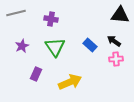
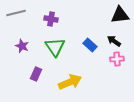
black triangle: rotated 12 degrees counterclockwise
purple star: rotated 24 degrees counterclockwise
pink cross: moved 1 px right
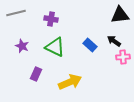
green triangle: rotated 30 degrees counterclockwise
pink cross: moved 6 px right, 2 px up
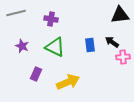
black arrow: moved 2 px left, 1 px down
blue rectangle: rotated 40 degrees clockwise
yellow arrow: moved 2 px left
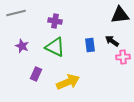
purple cross: moved 4 px right, 2 px down
black arrow: moved 1 px up
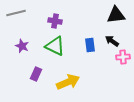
black triangle: moved 4 px left
green triangle: moved 1 px up
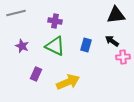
blue rectangle: moved 4 px left; rotated 24 degrees clockwise
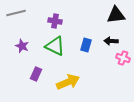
black arrow: moved 1 px left; rotated 32 degrees counterclockwise
pink cross: moved 1 px down; rotated 24 degrees clockwise
